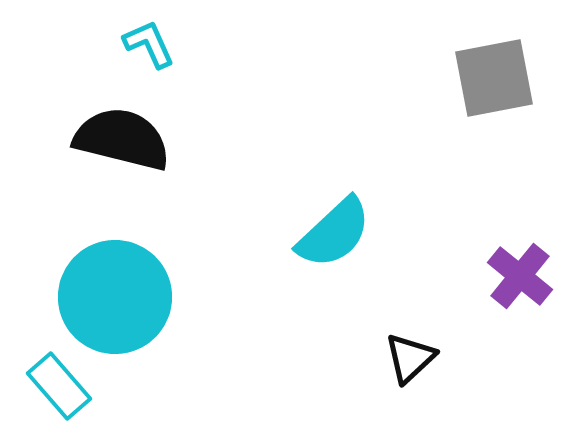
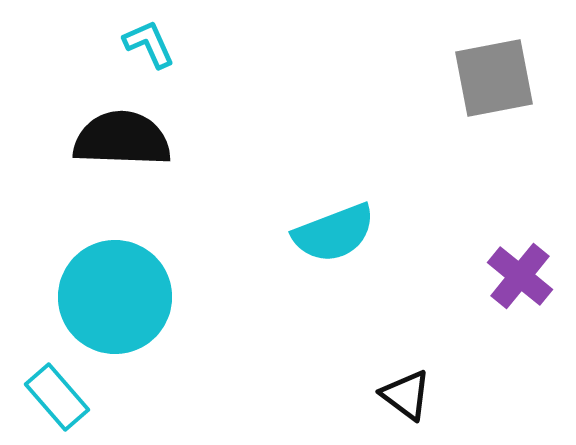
black semicircle: rotated 12 degrees counterclockwise
cyan semicircle: rotated 22 degrees clockwise
black triangle: moved 4 px left, 37 px down; rotated 40 degrees counterclockwise
cyan rectangle: moved 2 px left, 11 px down
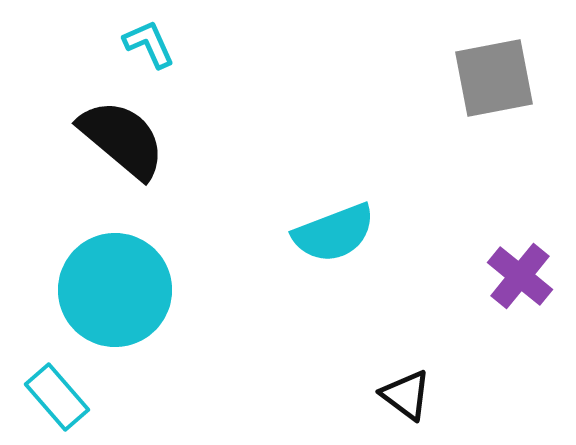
black semicircle: rotated 38 degrees clockwise
cyan circle: moved 7 px up
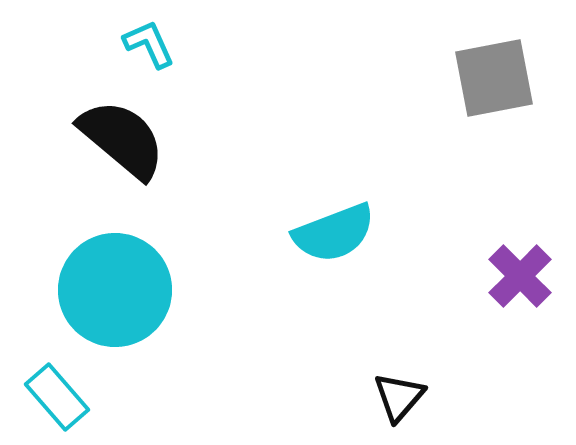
purple cross: rotated 6 degrees clockwise
black triangle: moved 7 px left, 2 px down; rotated 34 degrees clockwise
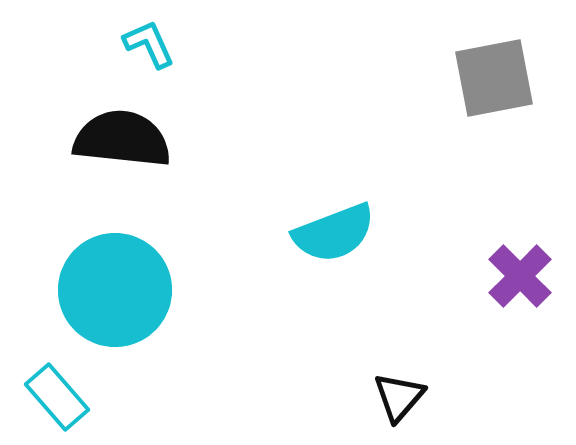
black semicircle: rotated 34 degrees counterclockwise
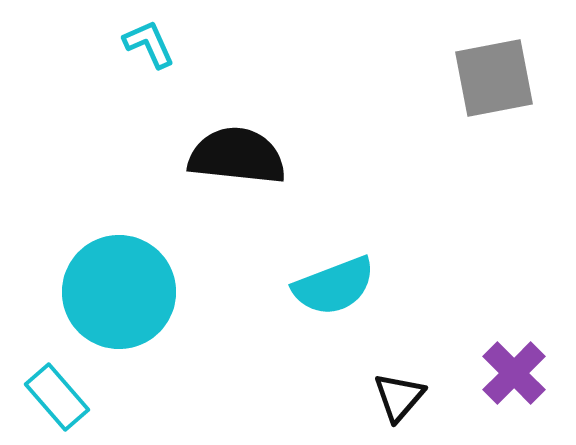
black semicircle: moved 115 px right, 17 px down
cyan semicircle: moved 53 px down
purple cross: moved 6 px left, 97 px down
cyan circle: moved 4 px right, 2 px down
